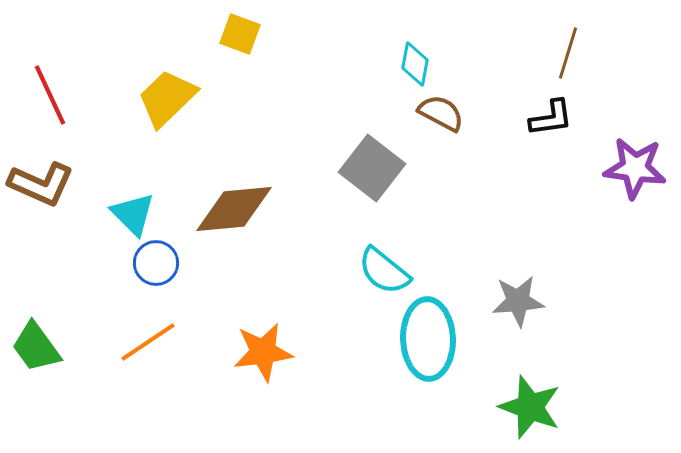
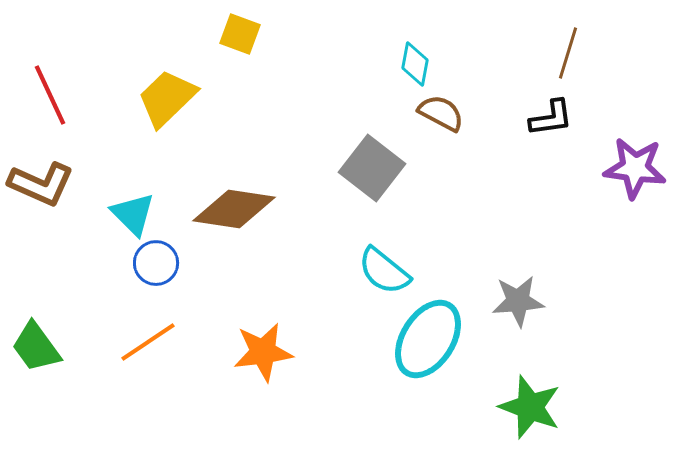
brown diamond: rotated 14 degrees clockwise
cyan ellipse: rotated 34 degrees clockwise
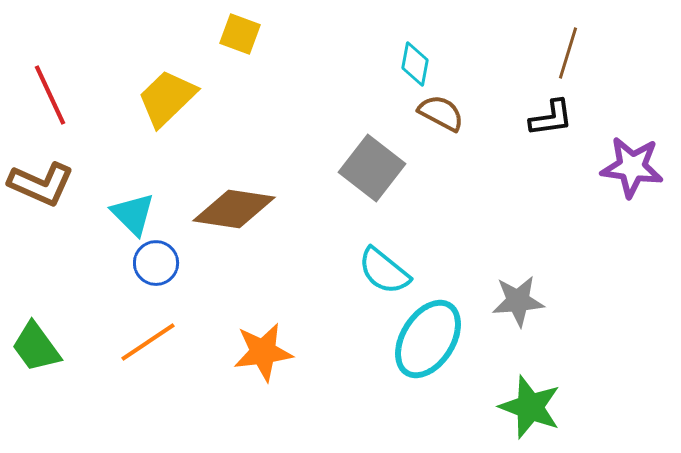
purple star: moved 3 px left, 1 px up
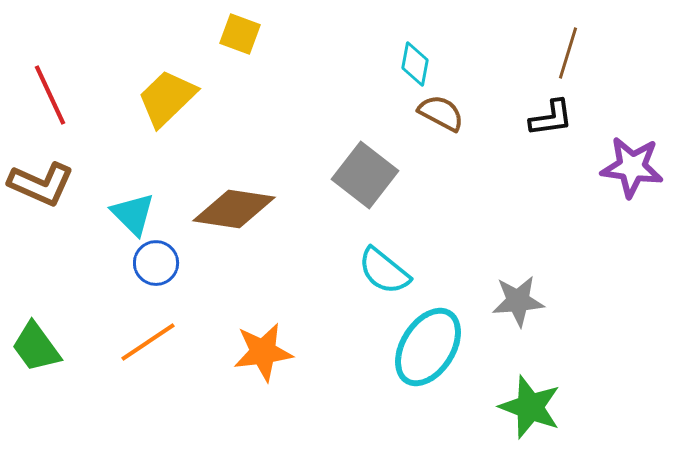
gray square: moved 7 px left, 7 px down
cyan ellipse: moved 8 px down
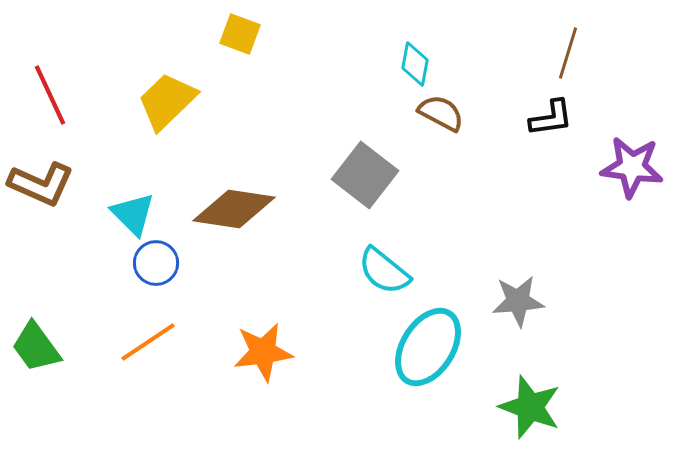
yellow trapezoid: moved 3 px down
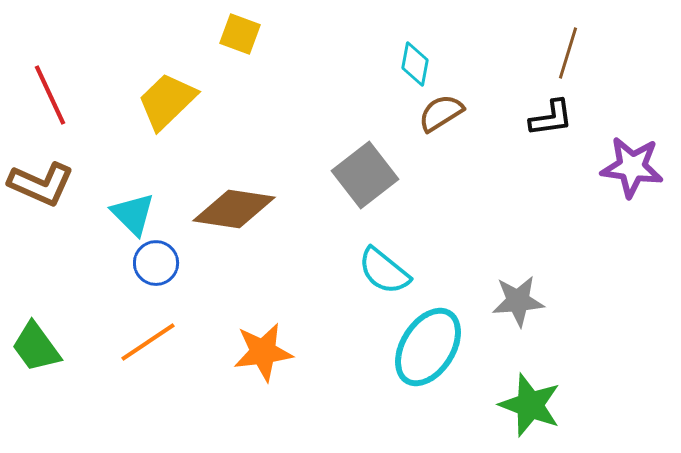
brown semicircle: rotated 60 degrees counterclockwise
gray square: rotated 14 degrees clockwise
green star: moved 2 px up
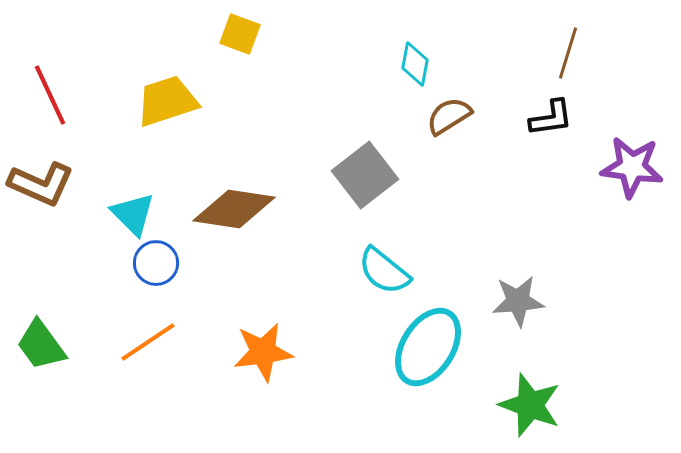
yellow trapezoid: rotated 26 degrees clockwise
brown semicircle: moved 8 px right, 3 px down
green trapezoid: moved 5 px right, 2 px up
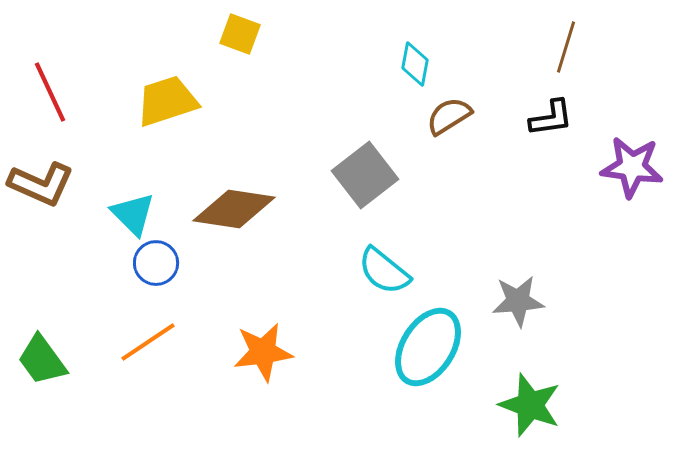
brown line: moved 2 px left, 6 px up
red line: moved 3 px up
green trapezoid: moved 1 px right, 15 px down
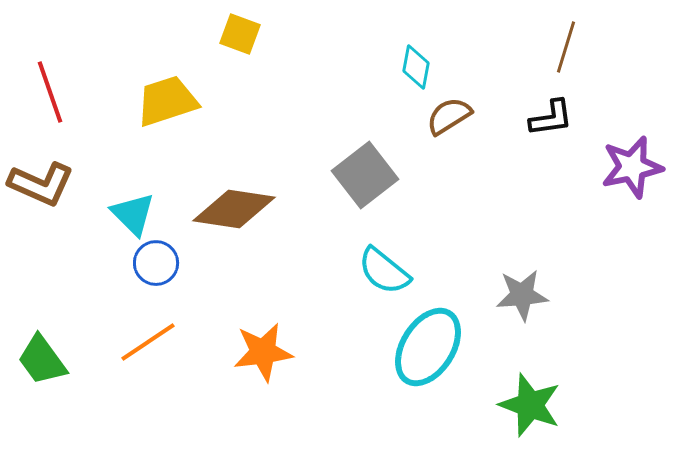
cyan diamond: moved 1 px right, 3 px down
red line: rotated 6 degrees clockwise
purple star: rotated 20 degrees counterclockwise
gray star: moved 4 px right, 6 px up
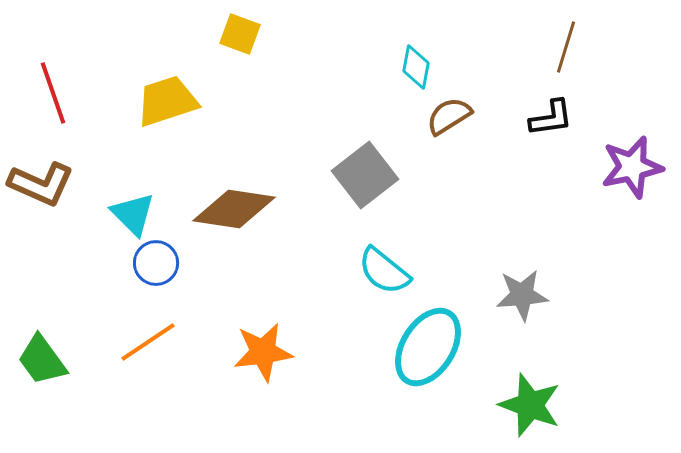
red line: moved 3 px right, 1 px down
